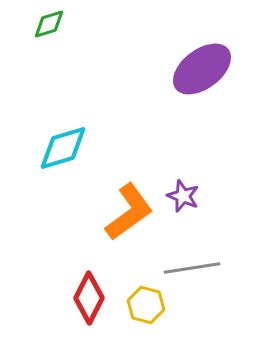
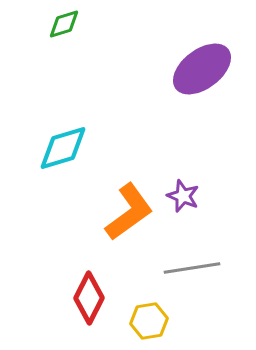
green diamond: moved 15 px right
yellow hexagon: moved 3 px right, 16 px down; rotated 24 degrees counterclockwise
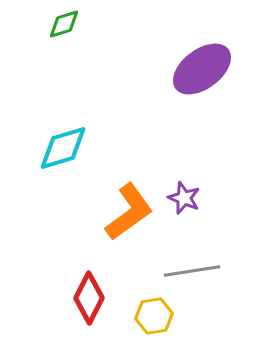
purple star: moved 1 px right, 2 px down
gray line: moved 3 px down
yellow hexagon: moved 5 px right, 5 px up
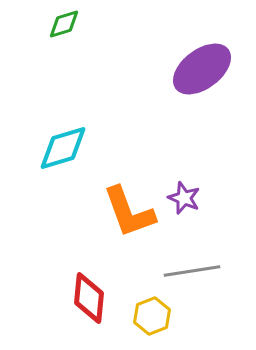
orange L-shape: rotated 106 degrees clockwise
red diamond: rotated 21 degrees counterclockwise
yellow hexagon: moved 2 px left; rotated 12 degrees counterclockwise
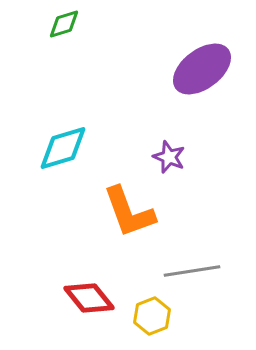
purple star: moved 15 px left, 41 px up
red diamond: rotated 45 degrees counterclockwise
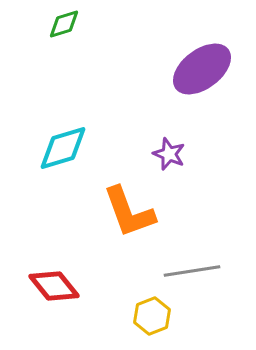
purple star: moved 3 px up
red diamond: moved 35 px left, 12 px up
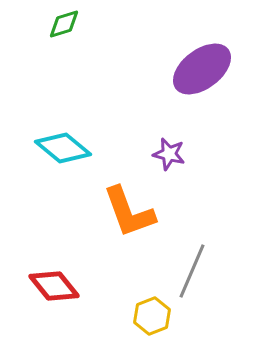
cyan diamond: rotated 56 degrees clockwise
purple star: rotated 8 degrees counterclockwise
gray line: rotated 58 degrees counterclockwise
